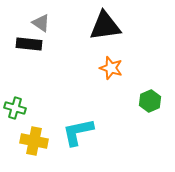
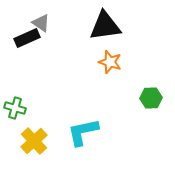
black rectangle: moved 2 px left, 6 px up; rotated 30 degrees counterclockwise
orange star: moved 1 px left, 6 px up
green hexagon: moved 1 px right, 3 px up; rotated 20 degrees clockwise
cyan L-shape: moved 5 px right
yellow cross: rotated 36 degrees clockwise
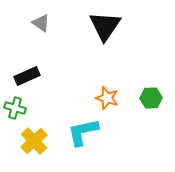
black triangle: rotated 48 degrees counterclockwise
black rectangle: moved 38 px down
orange star: moved 3 px left, 36 px down
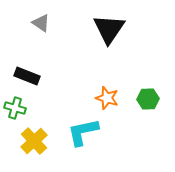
black triangle: moved 4 px right, 3 px down
black rectangle: rotated 45 degrees clockwise
green hexagon: moved 3 px left, 1 px down
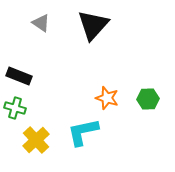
black triangle: moved 16 px left, 4 px up; rotated 8 degrees clockwise
black rectangle: moved 8 px left
yellow cross: moved 2 px right, 1 px up
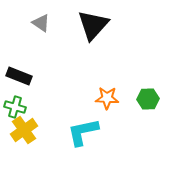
orange star: rotated 15 degrees counterclockwise
green cross: moved 1 px up
yellow cross: moved 12 px left, 10 px up; rotated 8 degrees clockwise
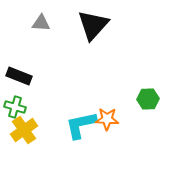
gray triangle: rotated 30 degrees counterclockwise
orange star: moved 21 px down
cyan L-shape: moved 2 px left, 7 px up
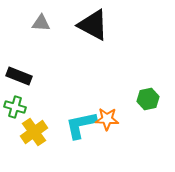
black triangle: rotated 44 degrees counterclockwise
green hexagon: rotated 10 degrees counterclockwise
yellow cross: moved 10 px right, 2 px down
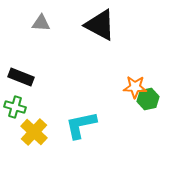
black triangle: moved 7 px right
black rectangle: moved 2 px right, 1 px down
orange star: moved 28 px right, 32 px up
yellow cross: rotated 12 degrees counterclockwise
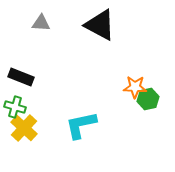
yellow cross: moved 10 px left, 4 px up
